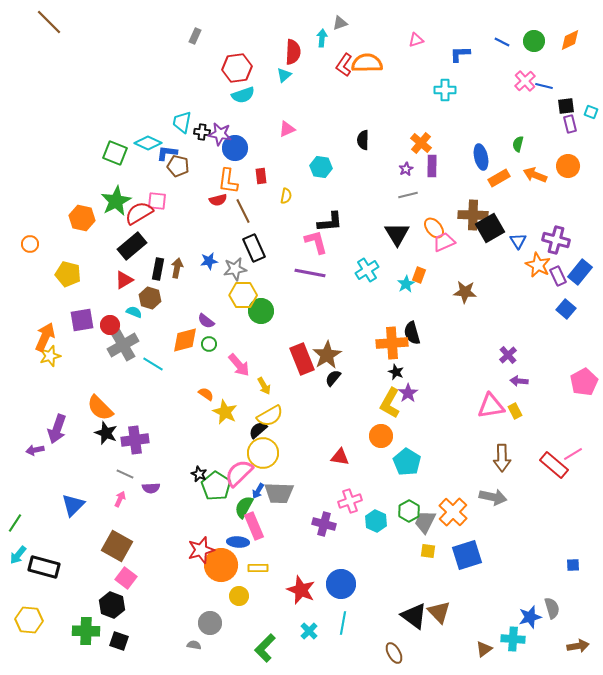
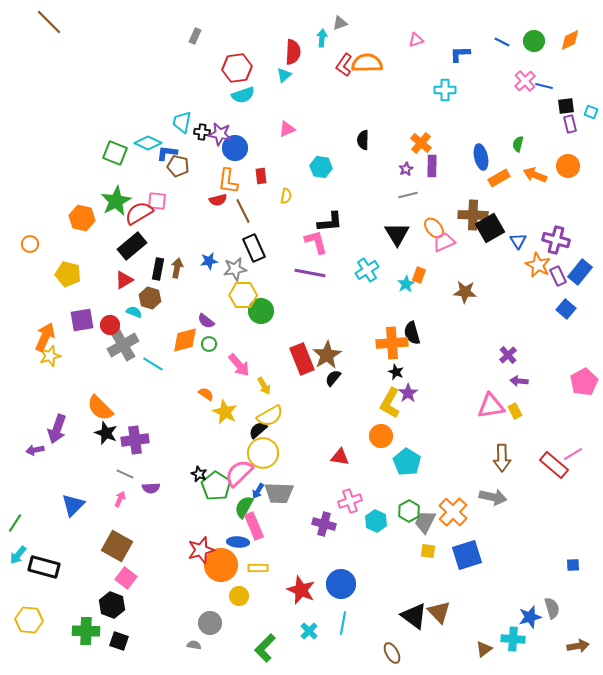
brown ellipse at (394, 653): moved 2 px left
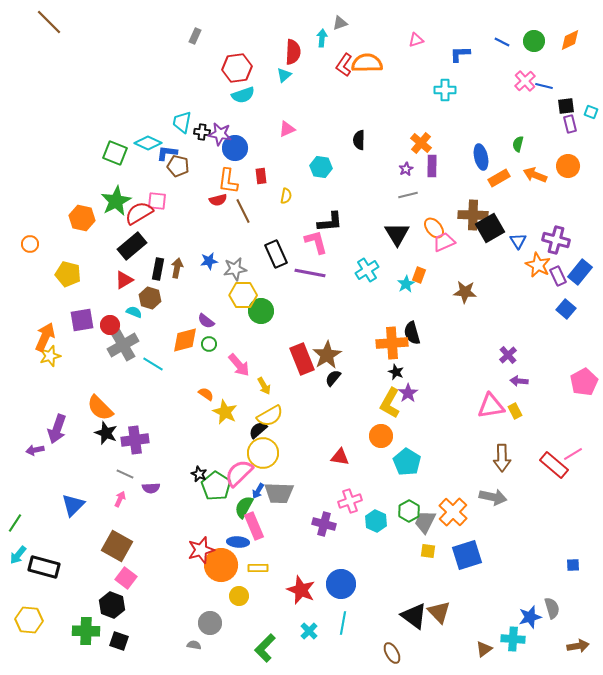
black semicircle at (363, 140): moved 4 px left
black rectangle at (254, 248): moved 22 px right, 6 px down
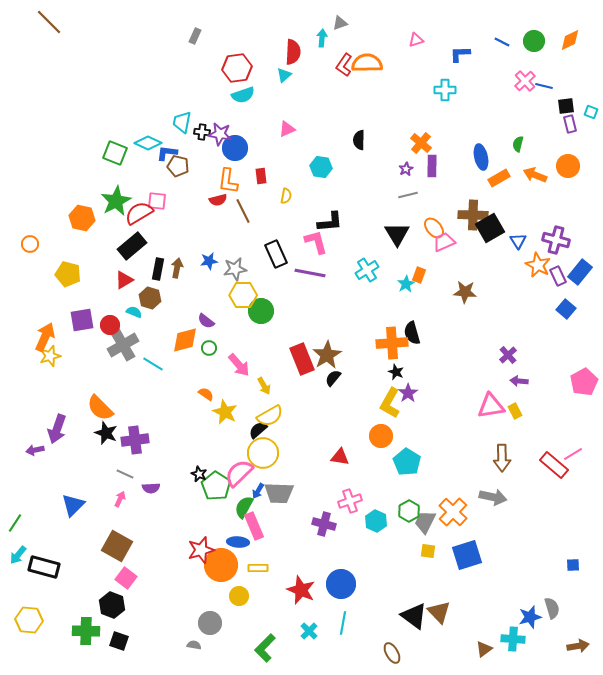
green circle at (209, 344): moved 4 px down
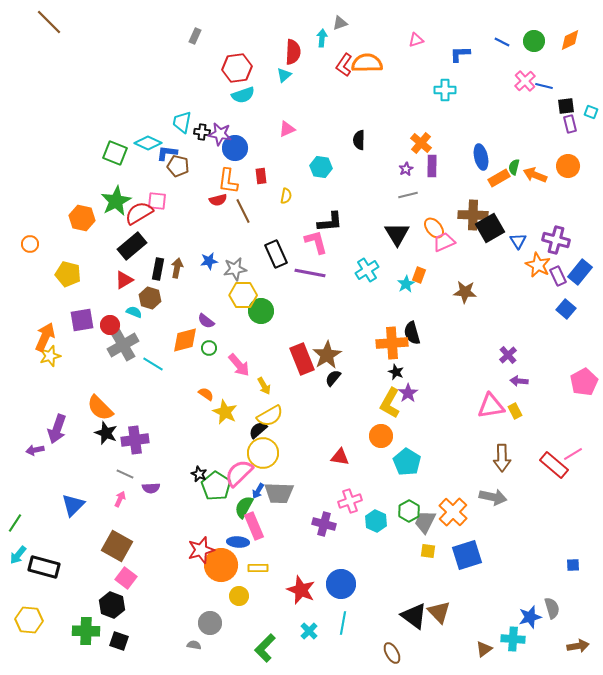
green semicircle at (518, 144): moved 4 px left, 23 px down
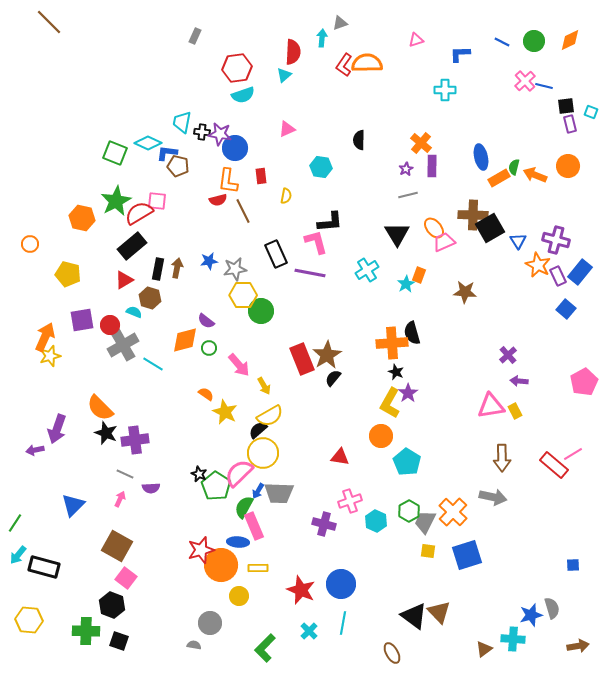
blue star at (530, 617): moved 1 px right, 2 px up
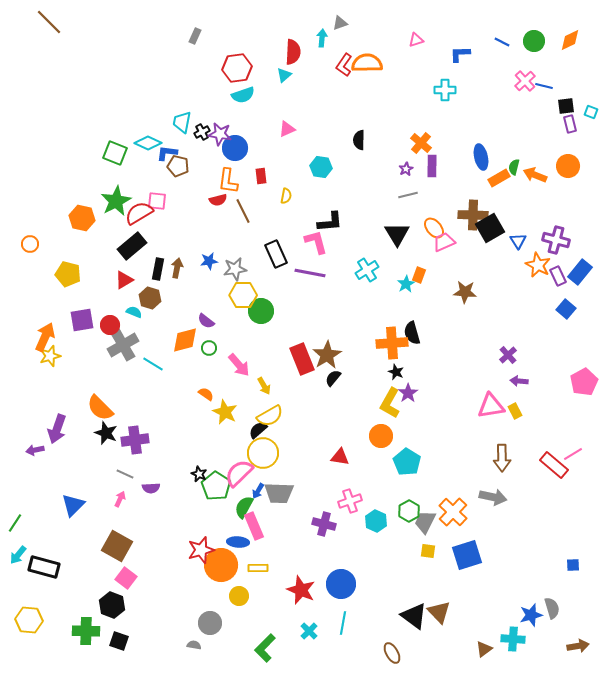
black cross at (202, 132): rotated 35 degrees counterclockwise
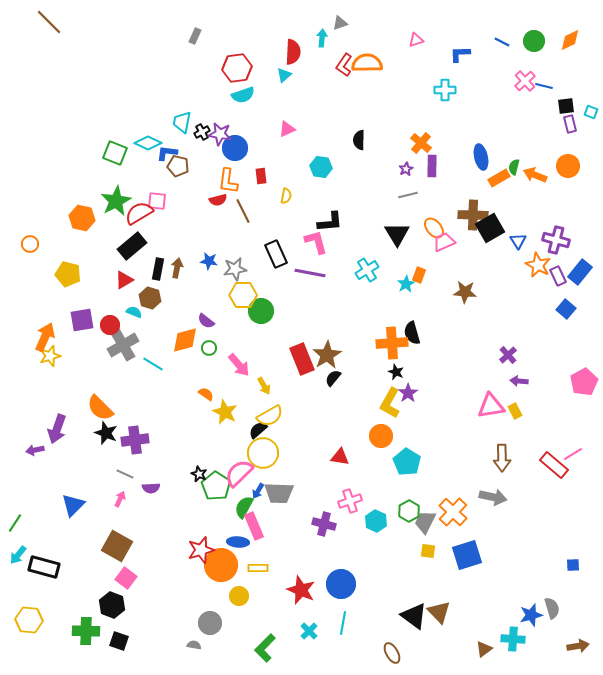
blue star at (209, 261): rotated 18 degrees clockwise
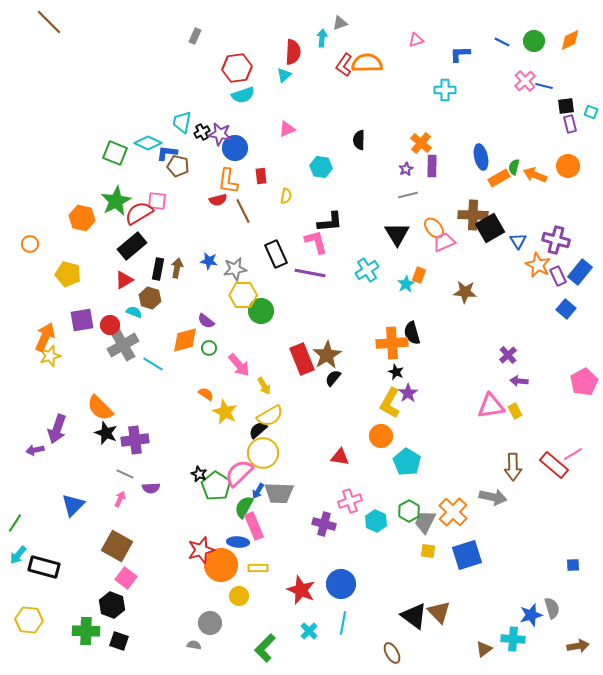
brown arrow at (502, 458): moved 11 px right, 9 px down
